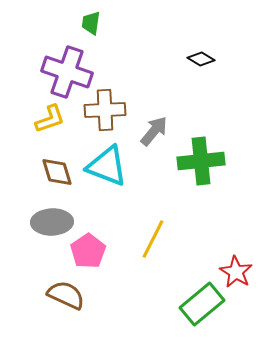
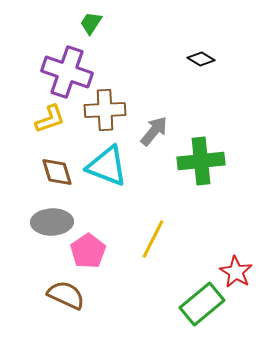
green trapezoid: rotated 25 degrees clockwise
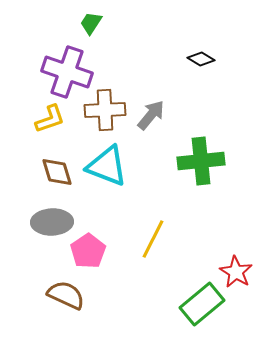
gray arrow: moved 3 px left, 16 px up
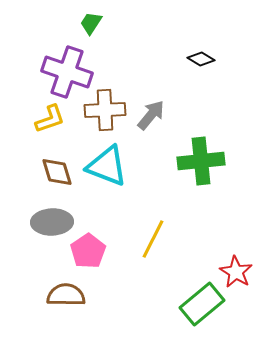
brown semicircle: rotated 24 degrees counterclockwise
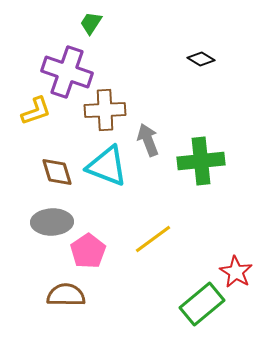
gray arrow: moved 3 px left, 25 px down; rotated 60 degrees counterclockwise
yellow L-shape: moved 14 px left, 8 px up
yellow line: rotated 27 degrees clockwise
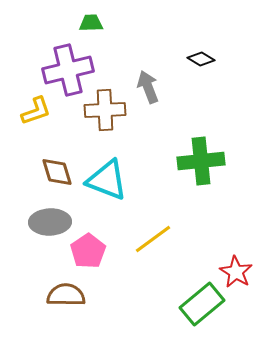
green trapezoid: rotated 55 degrees clockwise
purple cross: moved 1 px right, 2 px up; rotated 33 degrees counterclockwise
gray arrow: moved 53 px up
cyan triangle: moved 14 px down
gray ellipse: moved 2 px left
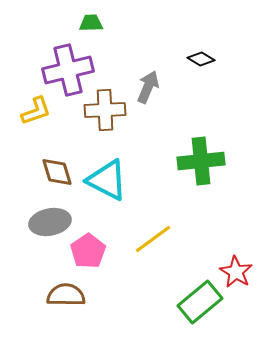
gray arrow: rotated 44 degrees clockwise
cyan triangle: rotated 6 degrees clockwise
gray ellipse: rotated 9 degrees counterclockwise
green rectangle: moved 2 px left, 2 px up
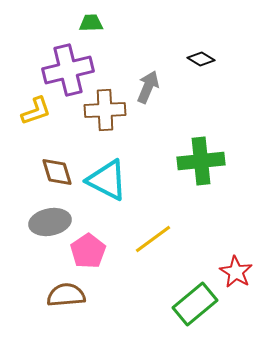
brown semicircle: rotated 6 degrees counterclockwise
green rectangle: moved 5 px left, 2 px down
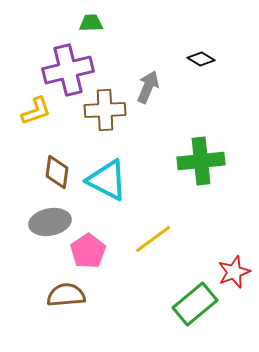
brown diamond: rotated 24 degrees clockwise
red star: moved 2 px left; rotated 20 degrees clockwise
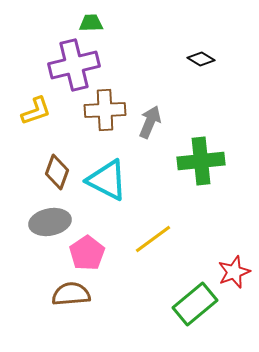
purple cross: moved 6 px right, 5 px up
gray arrow: moved 2 px right, 35 px down
brown diamond: rotated 12 degrees clockwise
pink pentagon: moved 1 px left, 2 px down
brown semicircle: moved 5 px right, 1 px up
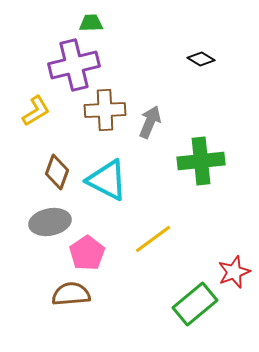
yellow L-shape: rotated 12 degrees counterclockwise
